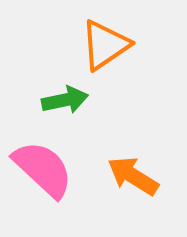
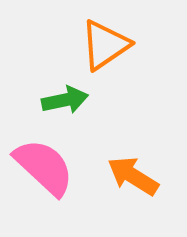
pink semicircle: moved 1 px right, 2 px up
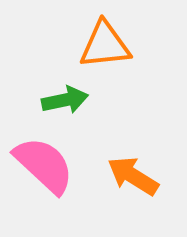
orange triangle: rotated 28 degrees clockwise
pink semicircle: moved 2 px up
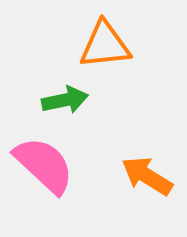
orange arrow: moved 14 px right
